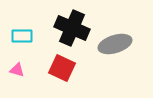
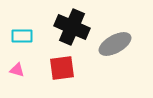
black cross: moved 1 px up
gray ellipse: rotated 12 degrees counterclockwise
red square: rotated 32 degrees counterclockwise
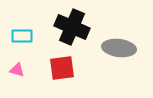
gray ellipse: moved 4 px right, 4 px down; rotated 36 degrees clockwise
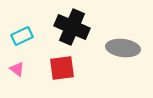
cyan rectangle: rotated 25 degrees counterclockwise
gray ellipse: moved 4 px right
pink triangle: moved 1 px up; rotated 21 degrees clockwise
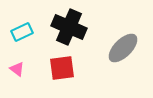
black cross: moved 3 px left
cyan rectangle: moved 4 px up
gray ellipse: rotated 52 degrees counterclockwise
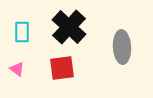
black cross: rotated 20 degrees clockwise
cyan rectangle: rotated 65 degrees counterclockwise
gray ellipse: moved 1 px left, 1 px up; rotated 48 degrees counterclockwise
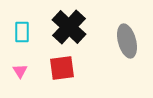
gray ellipse: moved 5 px right, 6 px up; rotated 12 degrees counterclockwise
pink triangle: moved 3 px right, 2 px down; rotated 21 degrees clockwise
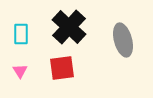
cyan rectangle: moved 1 px left, 2 px down
gray ellipse: moved 4 px left, 1 px up
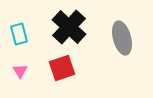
cyan rectangle: moved 2 px left; rotated 15 degrees counterclockwise
gray ellipse: moved 1 px left, 2 px up
red square: rotated 12 degrees counterclockwise
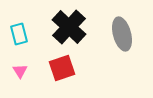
gray ellipse: moved 4 px up
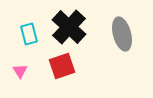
cyan rectangle: moved 10 px right
red square: moved 2 px up
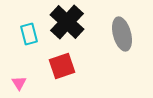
black cross: moved 2 px left, 5 px up
pink triangle: moved 1 px left, 12 px down
